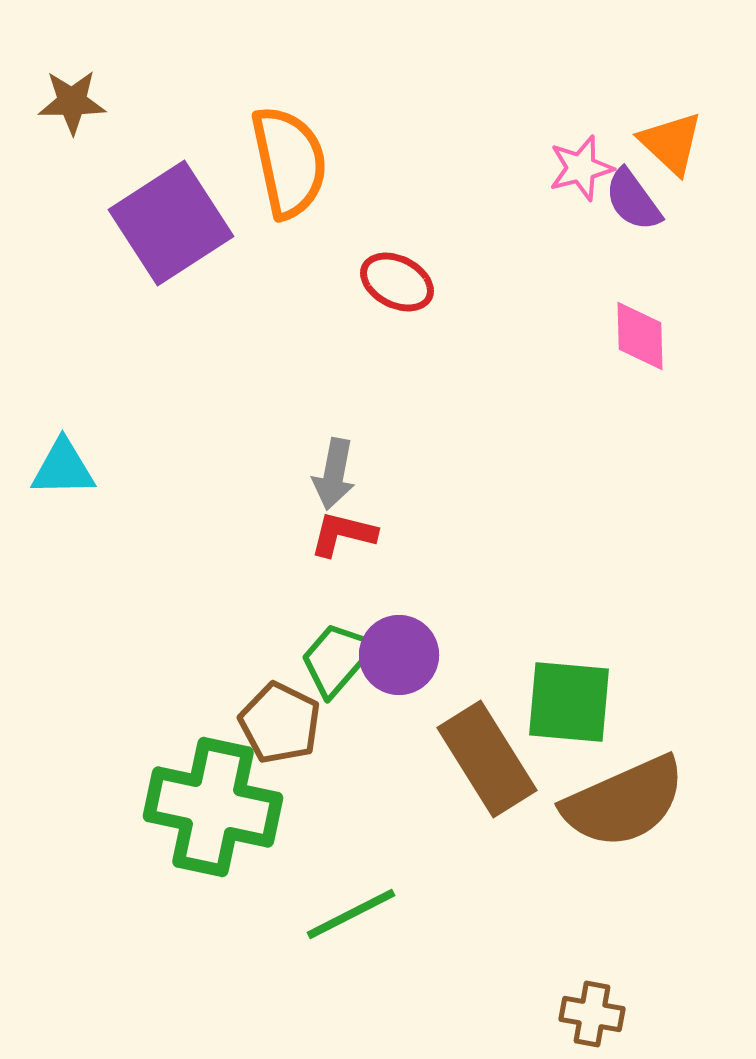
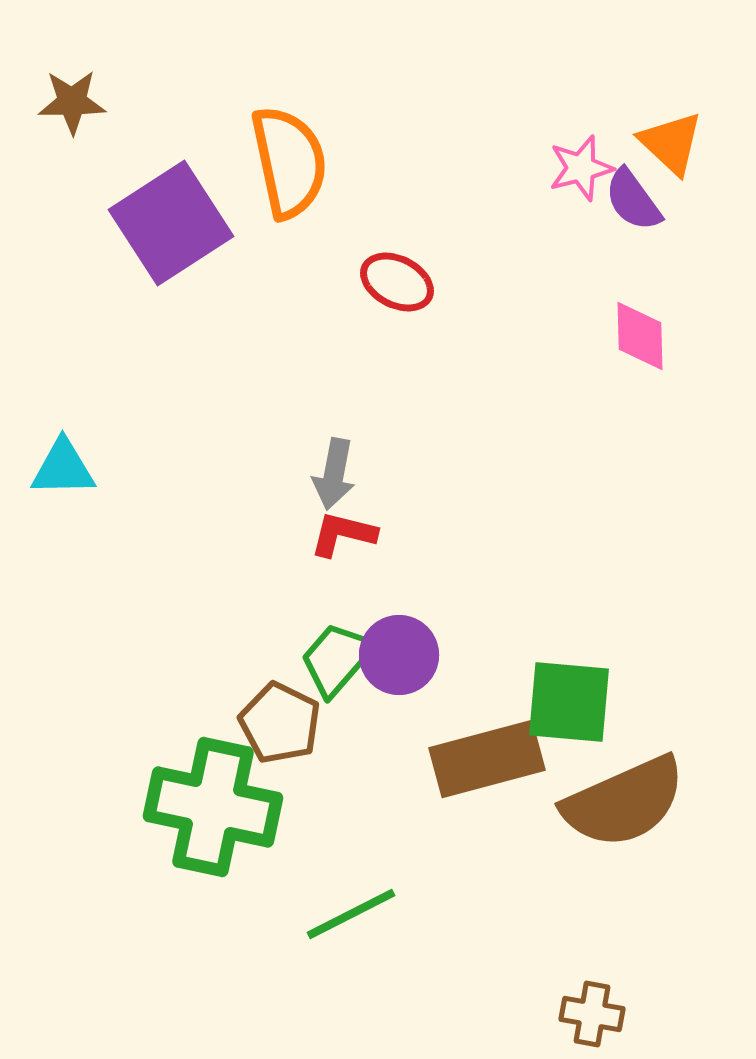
brown rectangle: rotated 73 degrees counterclockwise
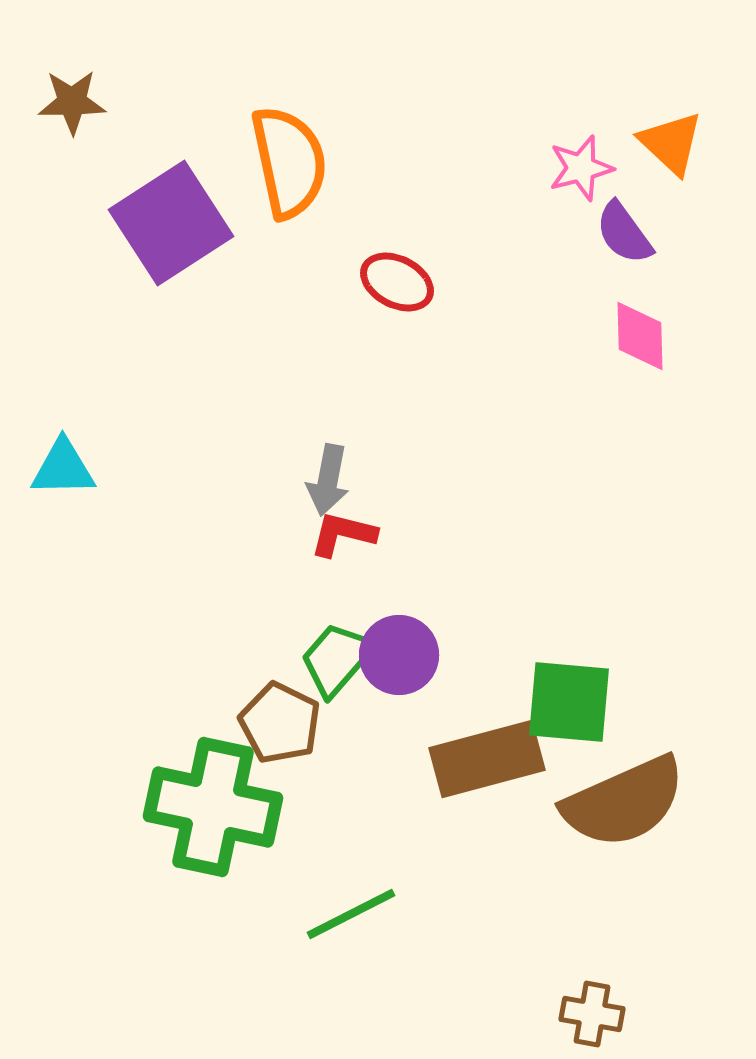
purple semicircle: moved 9 px left, 33 px down
gray arrow: moved 6 px left, 6 px down
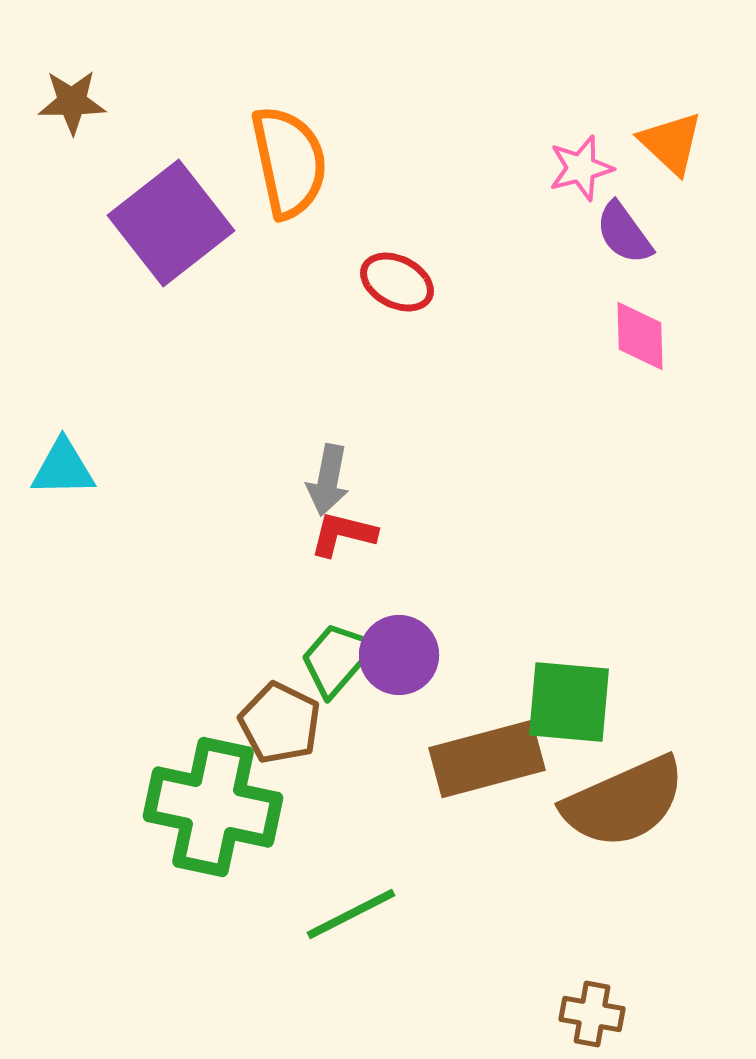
purple square: rotated 5 degrees counterclockwise
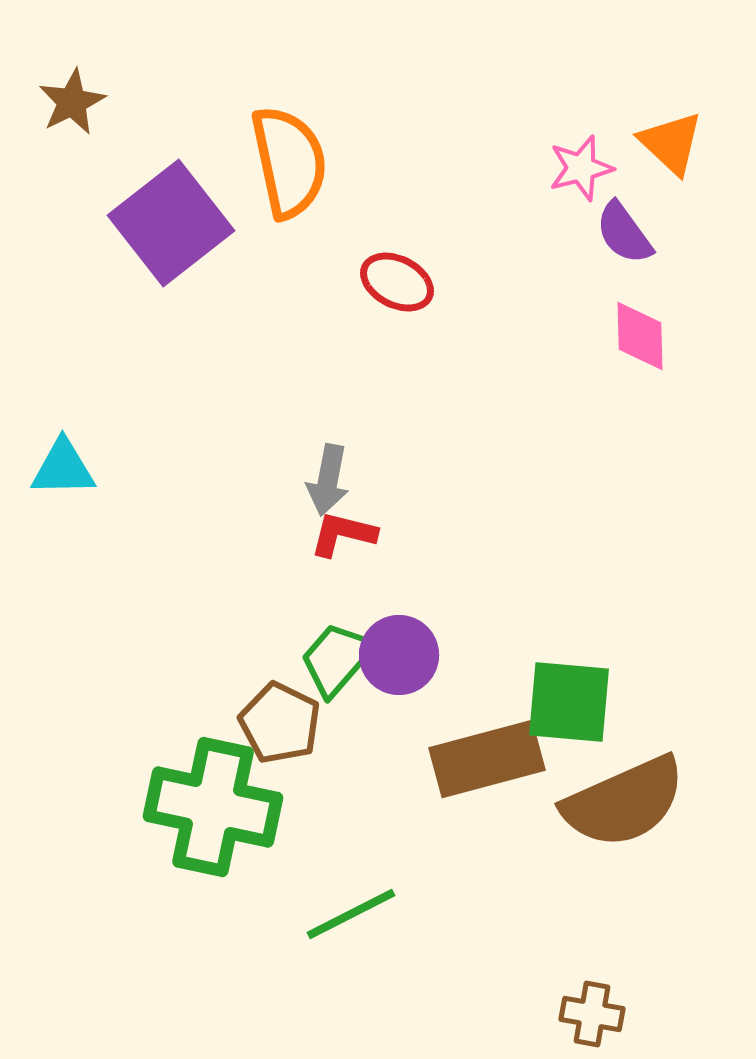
brown star: rotated 26 degrees counterclockwise
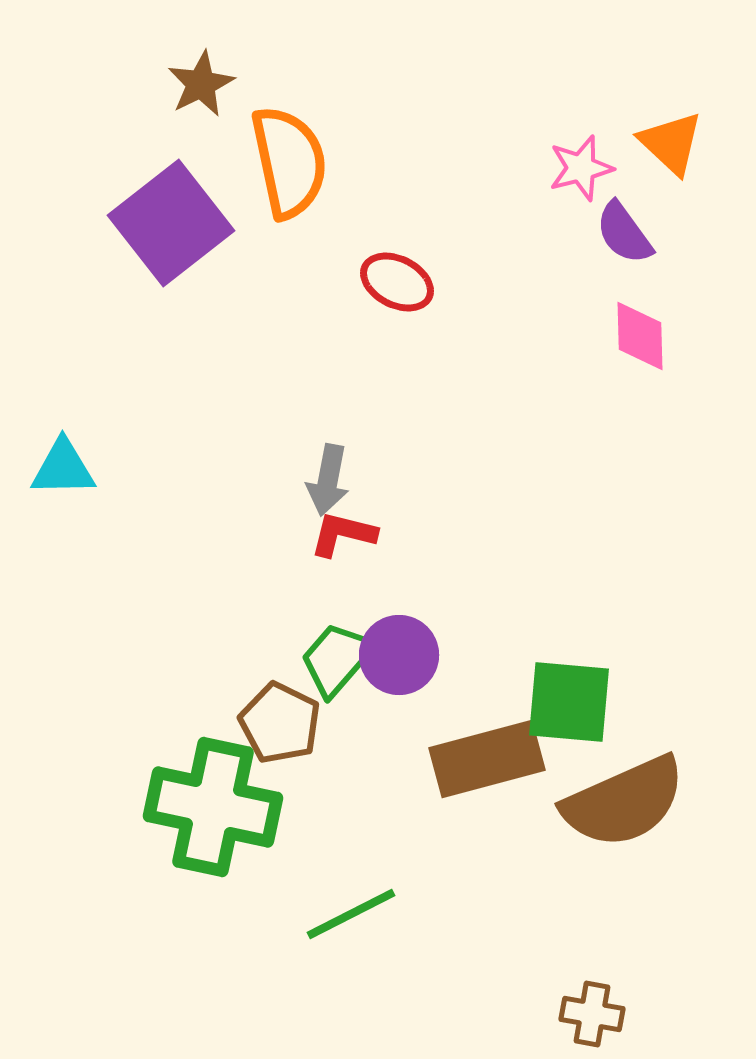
brown star: moved 129 px right, 18 px up
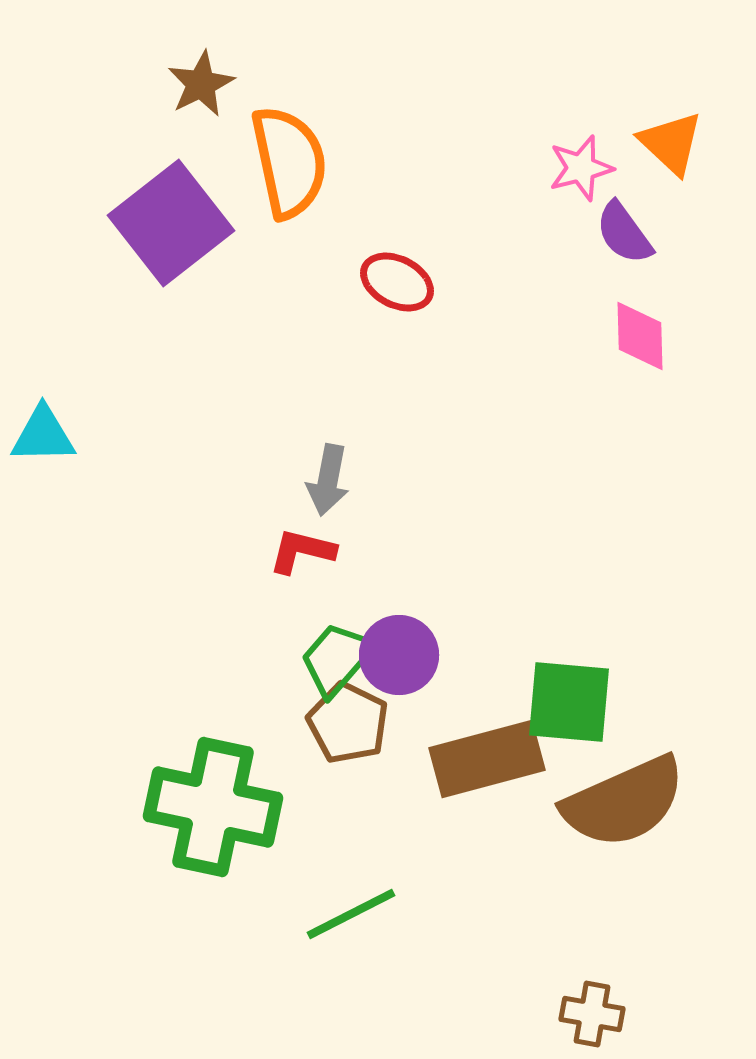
cyan triangle: moved 20 px left, 33 px up
red L-shape: moved 41 px left, 17 px down
brown pentagon: moved 68 px right
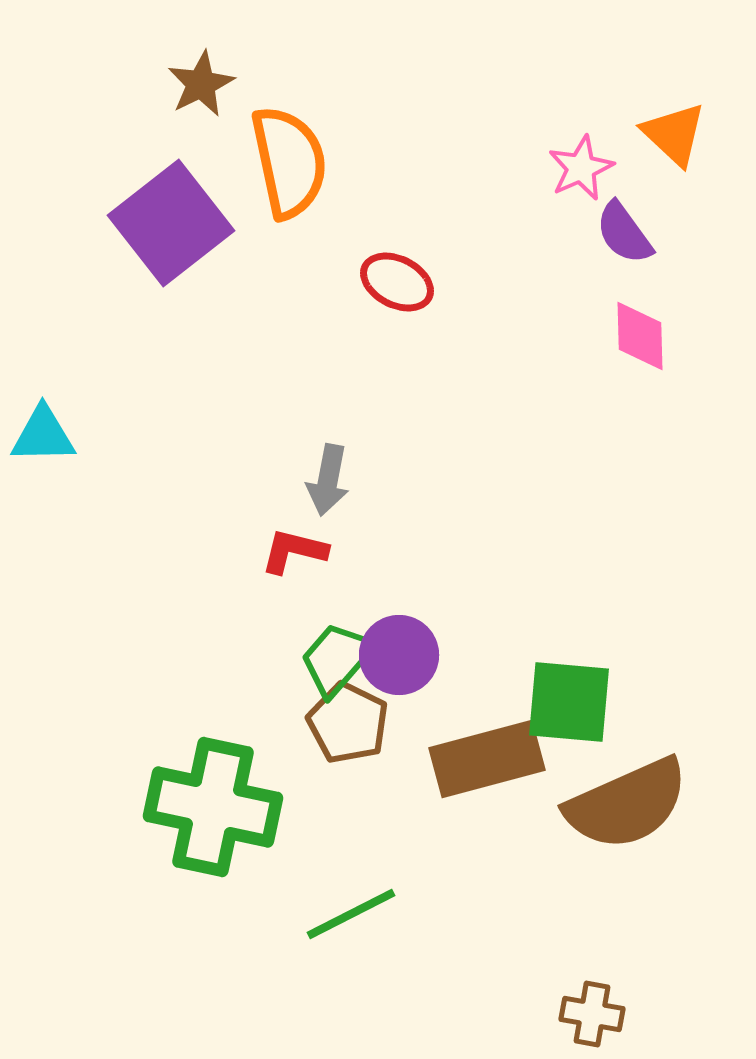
orange triangle: moved 3 px right, 9 px up
pink star: rotated 10 degrees counterclockwise
red L-shape: moved 8 px left
brown semicircle: moved 3 px right, 2 px down
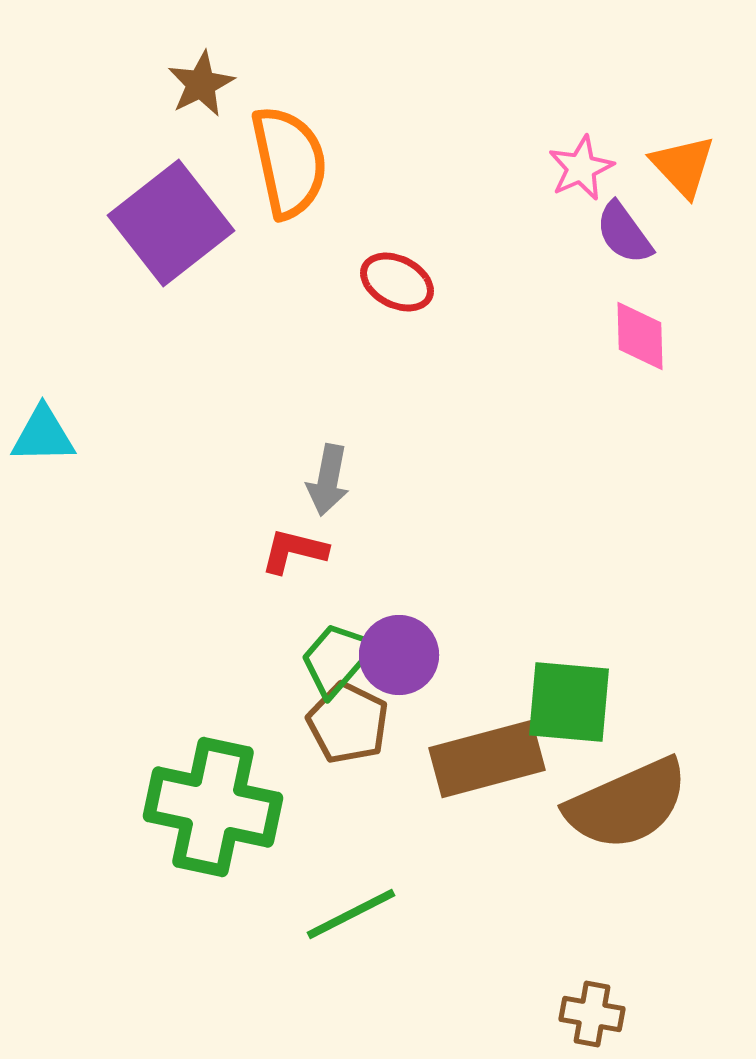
orange triangle: moved 9 px right, 32 px down; rotated 4 degrees clockwise
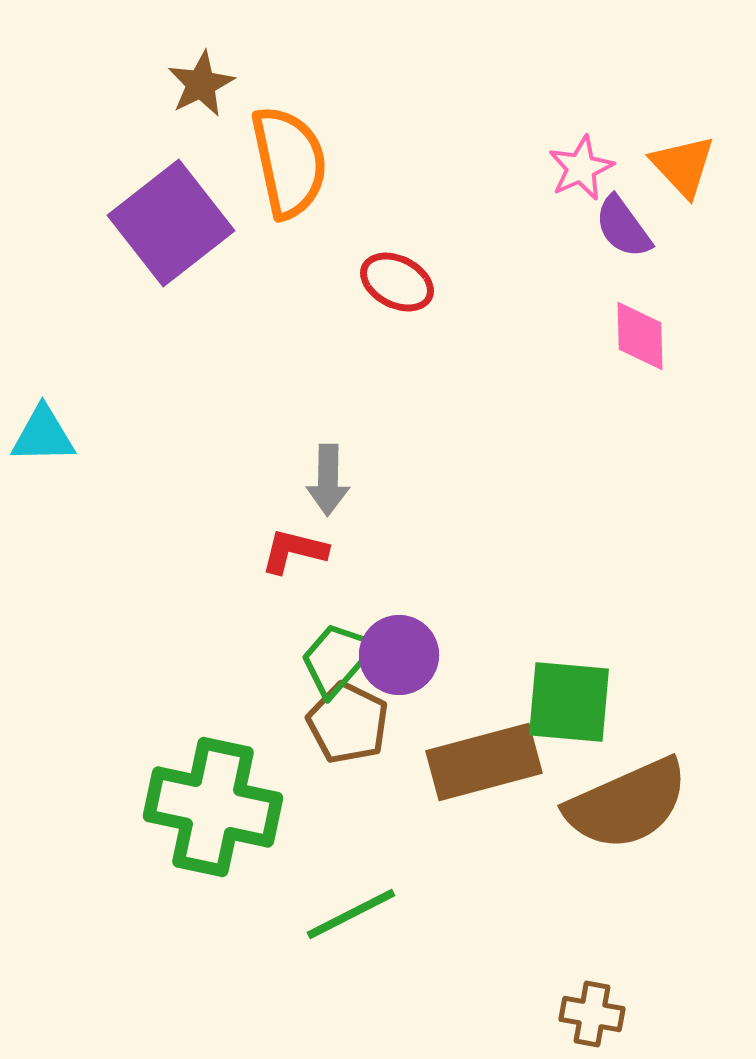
purple semicircle: moved 1 px left, 6 px up
gray arrow: rotated 10 degrees counterclockwise
brown rectangle: moved 3 px left, 3 px down
